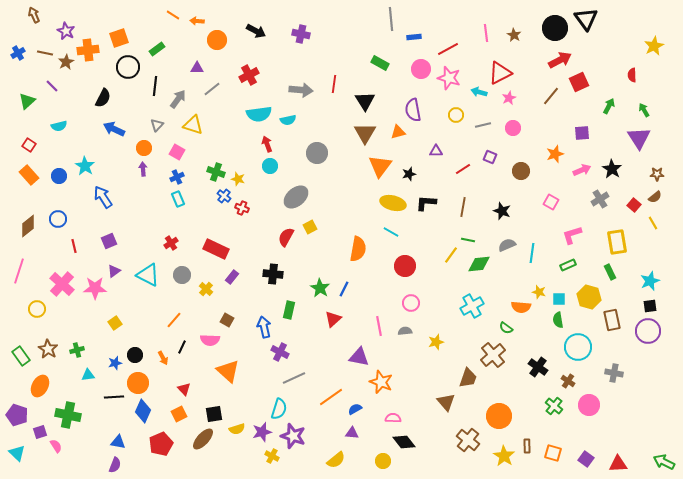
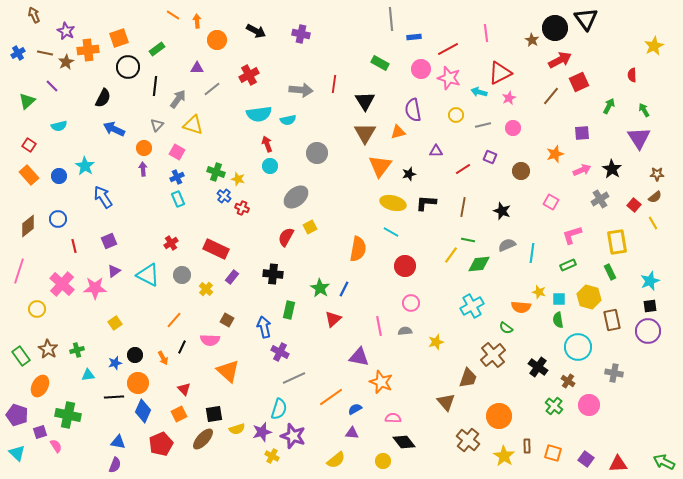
orange arrow at (197, 21): rotated 80 degrees clockwise
brown star at (514, 35): moved 18 px right, 5 px down
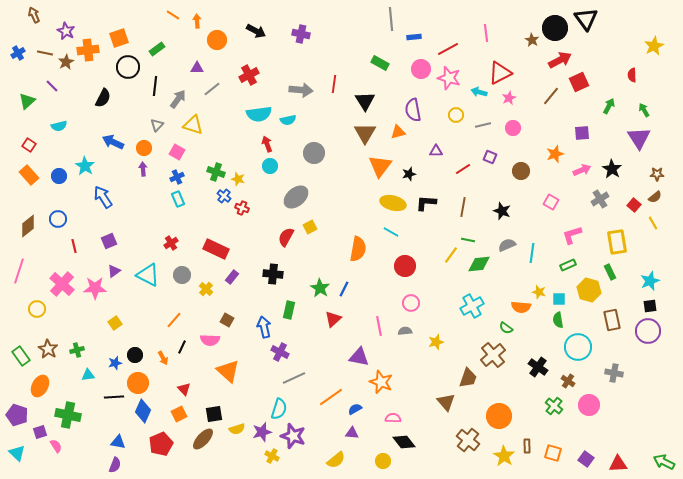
blue arrow at (114, 129): moved 1 px left, 13 px down
gray circle at (317, 153): moved 3 px left
yellow hexagon at (589, 297): moved 7 px up
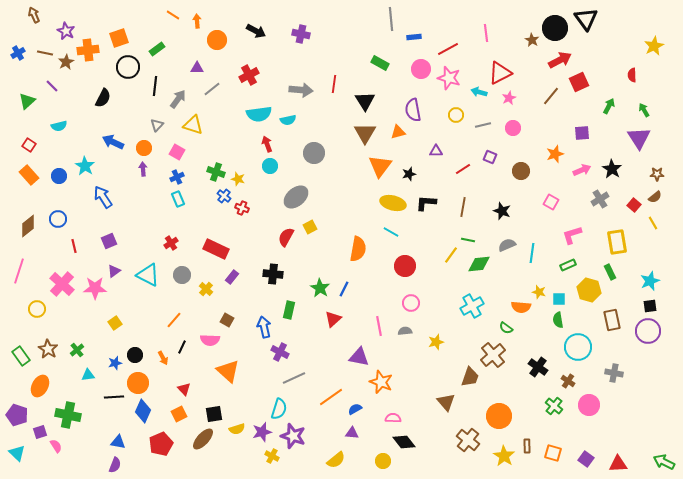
green cross at (77, 350): rotated 24 degrees counterclockwise
brown trapezoid at (468, 378): moved 2 px right, 1 px up
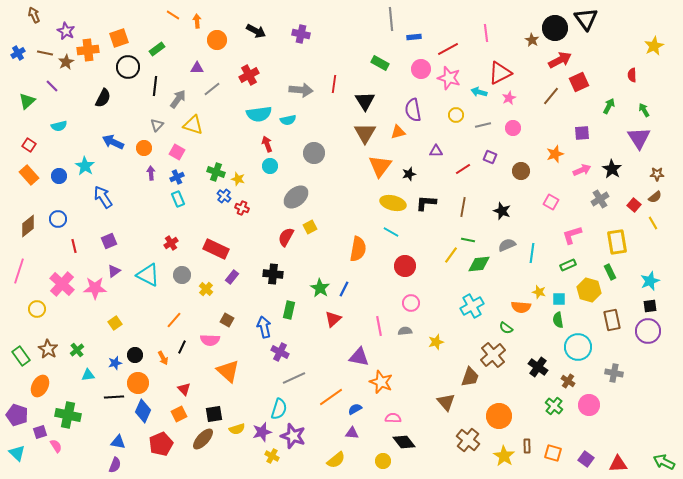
purple arrow at (143, 169): moved 8 px right, 4 px down
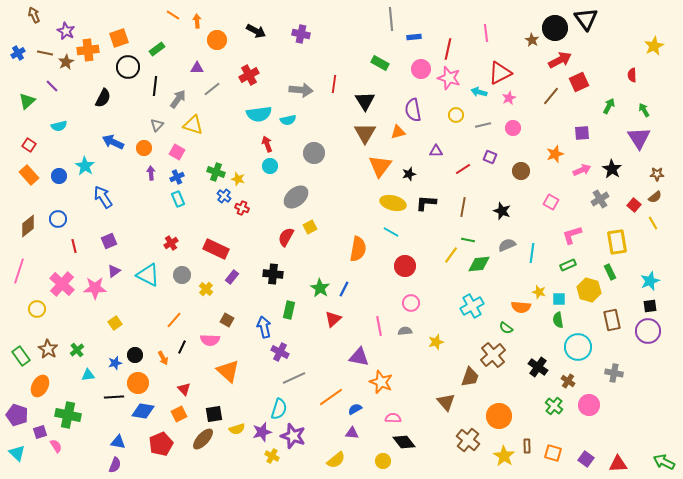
red line at (448, 49): rotated 50 degrees counterclockwise
blue diamond at (143, 411): rotated 75 degrees clockwise
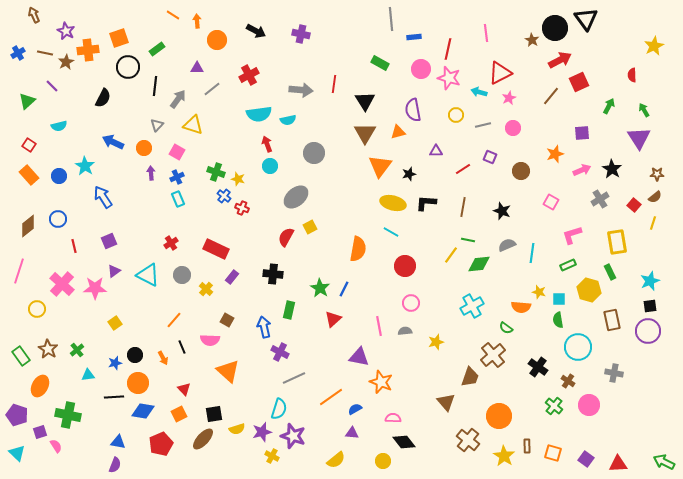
yellow line at (653, 223): rotated 48 degrees clockwise
black line at (182, 347): rotated 48 degrees counterclockwise
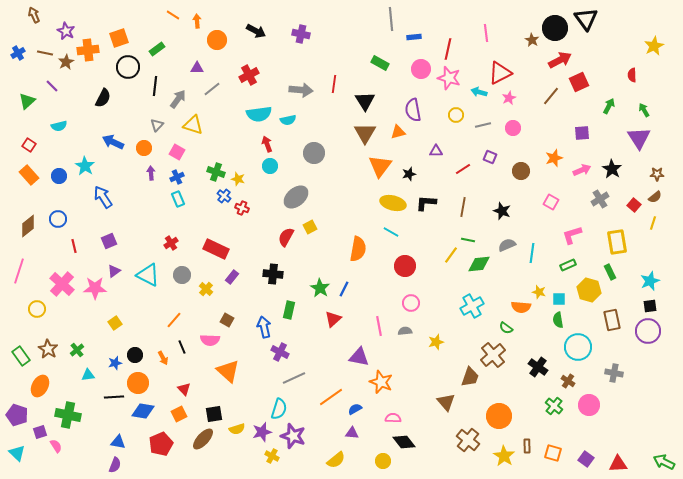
orange star at (555, 154): moved 1 px left, 4 px down
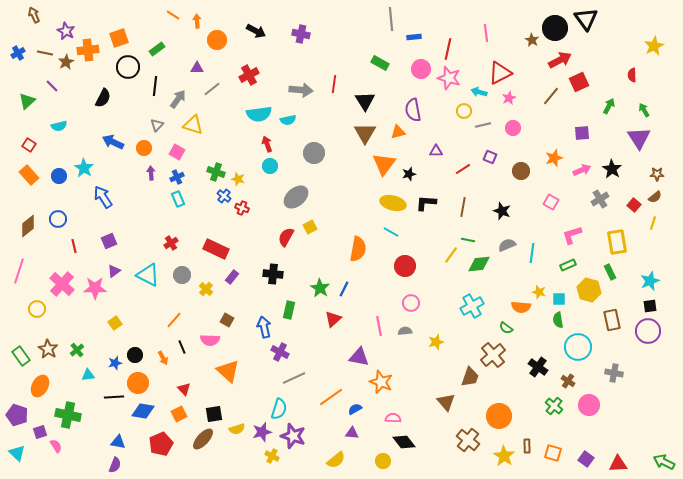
yellow circle at (456, 115): moved 8 px right, 4 px up
cyan star at (85, 166): moved 1 px left, 2 px down
orange triangle at (380, 166): moved 4 px right, 2 px up
